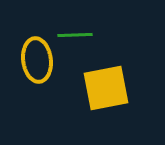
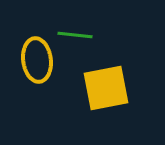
green line: rotated 8 degrees clockwise
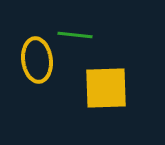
yellow square: rotated 9 degrees clockwise
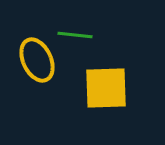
yellow ellipse: rotated 18 degrees counterclockwise
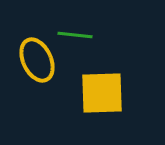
yellow square: moved 4 px left, 5 px down
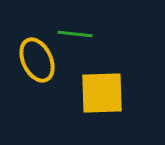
green line: moved 1 px up
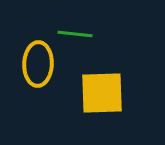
yellow ellipse: moved 1 px right, 4 px down; rotated 27 degrees clockwise
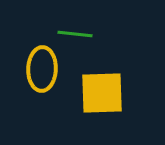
yellow ellipse: moved 4 px right, 5 px down
